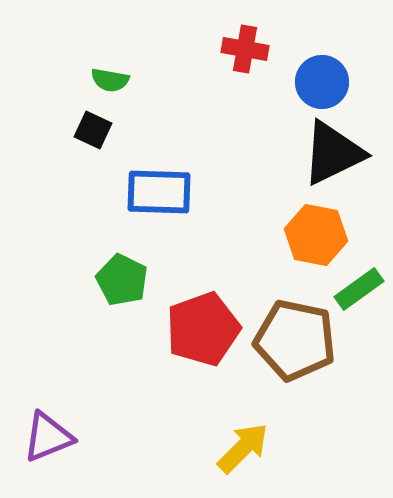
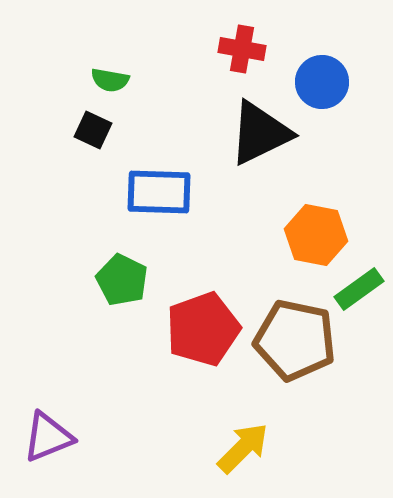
red cross: moved 3 px left
black triangle: moved 73 px left, 20 px up
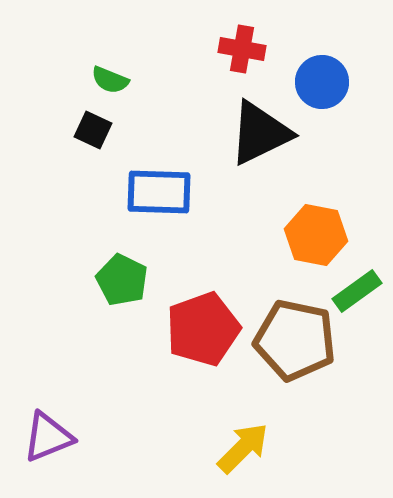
green semicircle: rotated 12 degrees clockwise
green rectangle: moved 2 px left, 2 px down
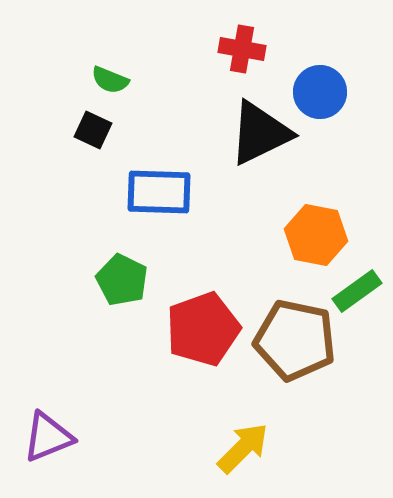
blue circle: moved 2 px left, 10 px down
